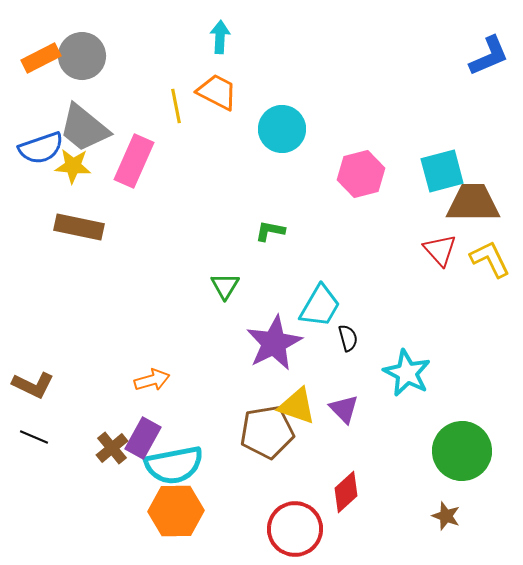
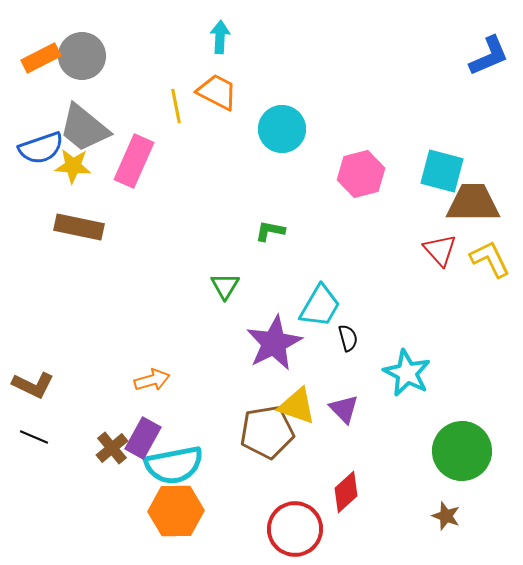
cyan square: rotated 30 degrees clockwise
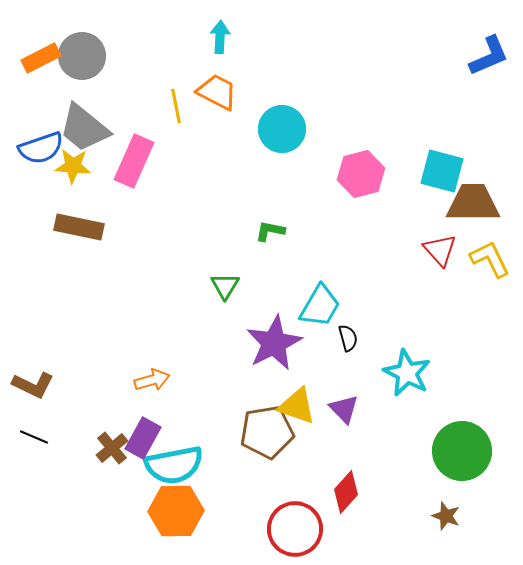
red diamond: rotated 6 degrees counterclockwise
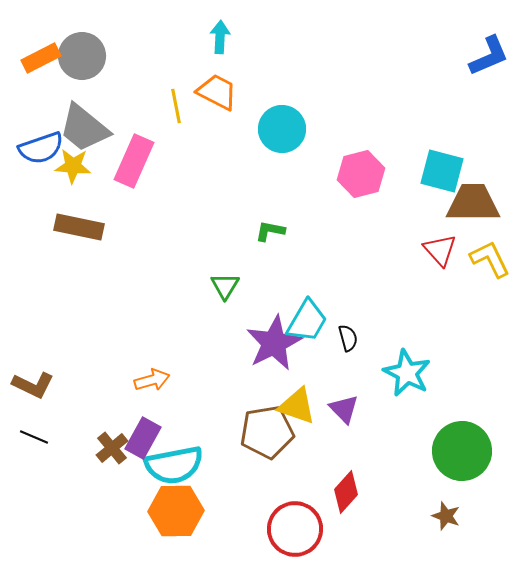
cyan trapezoid: moved 13 px left, 15 px down
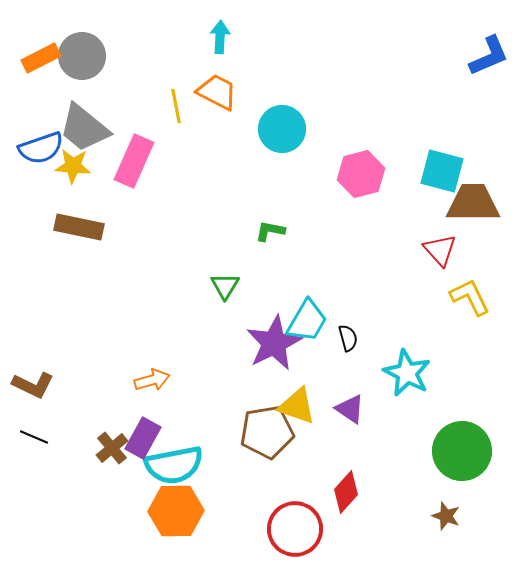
yellow L-shape: moved 20 px left, 38 px down
purple triangle: moved 6 px right; rotated 12 degrees counterclockwise
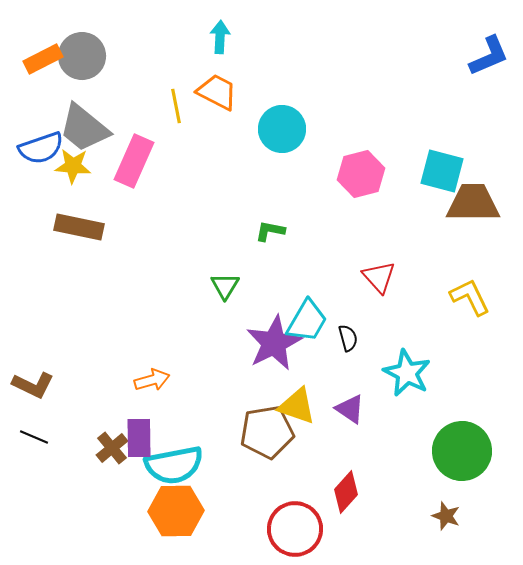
orange rectangle: moved 2 px right, 1 px down
red triangle: moved 61 px left, 27 px down
purple rectangle: moved 4 px left; rotated 30 degrees counterclockwise
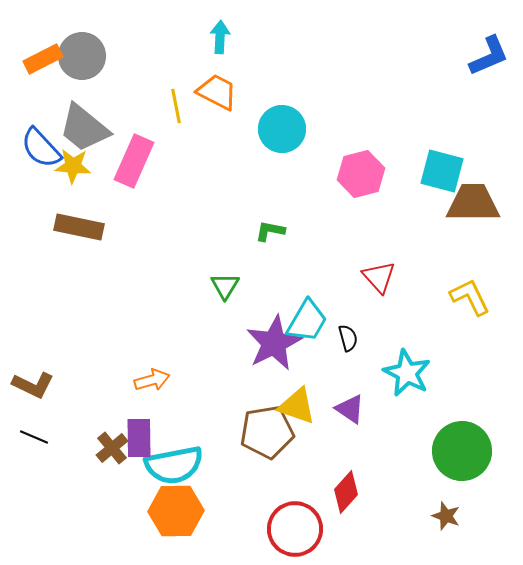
blue semicircle: rotated 66 degrees clockwise
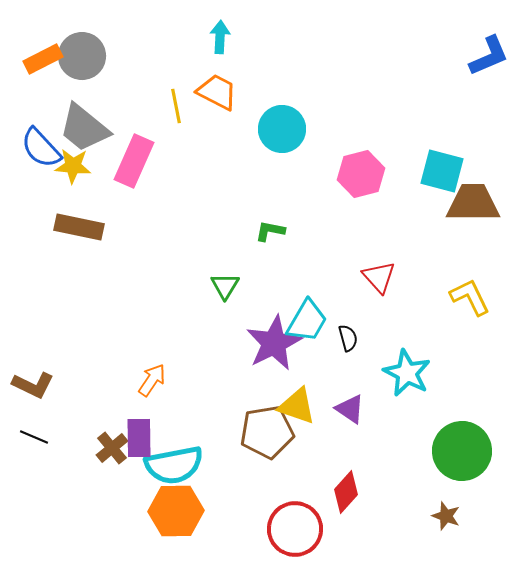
orange arrow: rotated 40 degrees counterclockwise
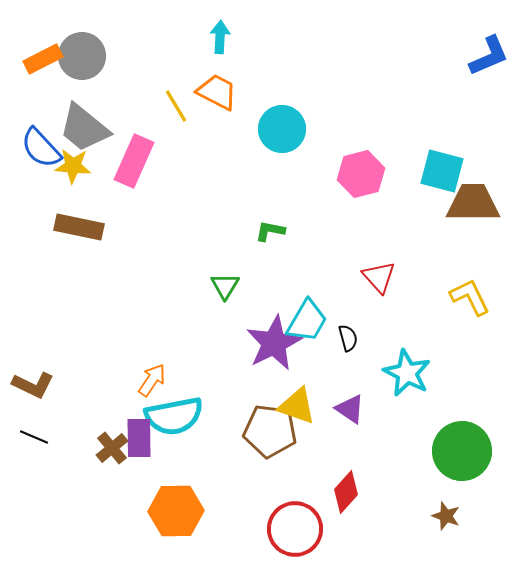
yellow line: rotated 20 degrees counterclockwise
brown pentagon: moved 3 px right, 1 px up; rotated 16 degrees clockwise
cyan semicircle: moved 49 px up
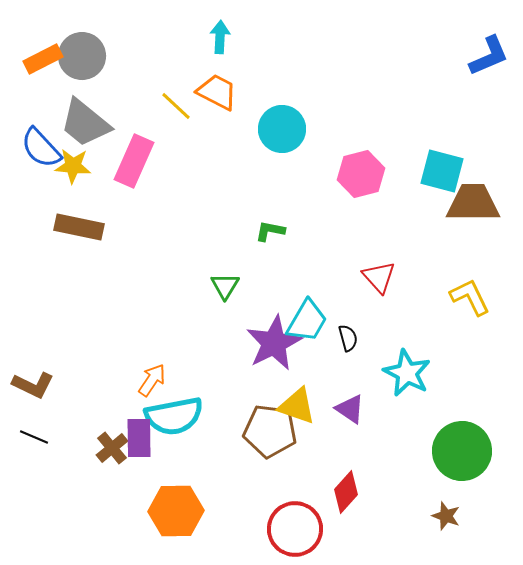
yellow line: rotated 16 degrees counterclockwise
gray trapezoid: moved 1 px right, 5 px up
